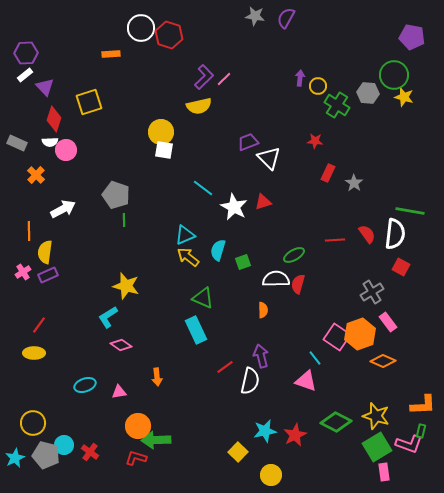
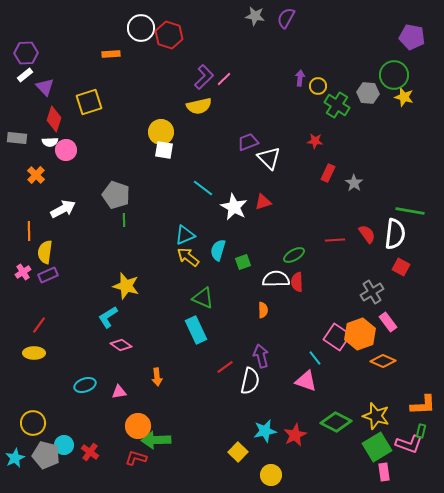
gray rectangle at (17, 143): moved 5 px up; rotated 18 degrees counterclockwise
red semicircle at (298, 284): moved 1 px left, 2 px up; rotated 18 degrees counterclockwise
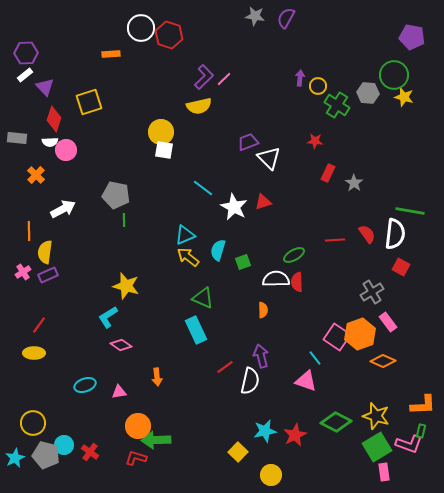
gray pentagon at (116, 195): rotated 8 degrees counterclockwise
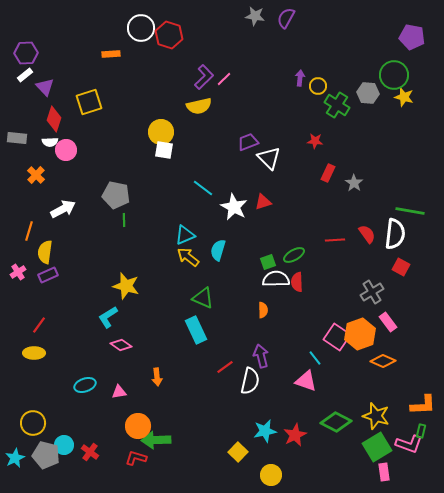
orange line at (29, 231): rotated 18 degrees clockwise
green square at (243, 262): moved 25 px right
pink cross at (23, 272): moved 5 px left
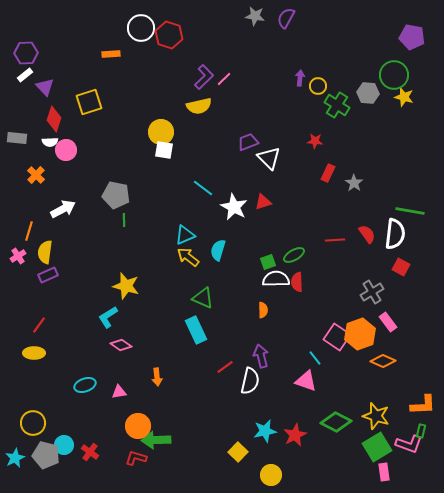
pink cross at (18, 272): moved 16 px up
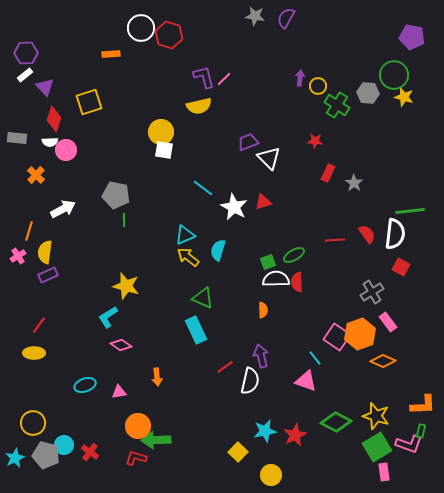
purple L-shape at (204, 77): rotated 60 degrees counterclockwise
green line at (410, 211): rotated 16 degrees counterclockwise
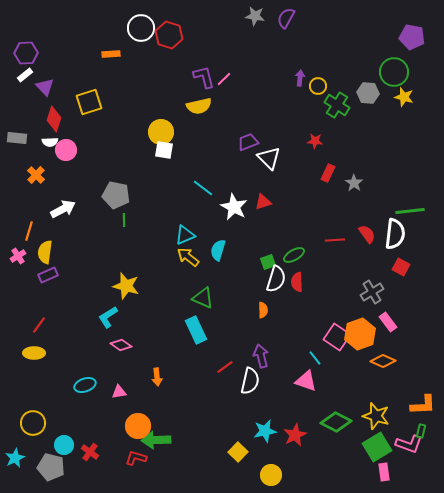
green circle at (394, 75): moved 3 px up
white semicircle at (276, 279): rotated 108 degrees clockwise
gray pentagon at (46, 455): moved 5 px right, 12 px down
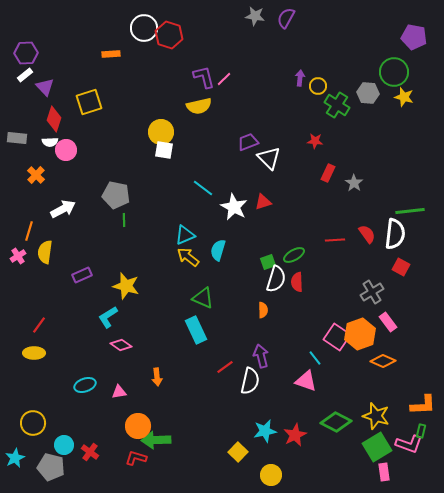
white circle at (141, 28): moved 3 px right
purple pentagon at (412, 37): moved 2 px right
purple rectangle at (48, 275): moved 34 px right
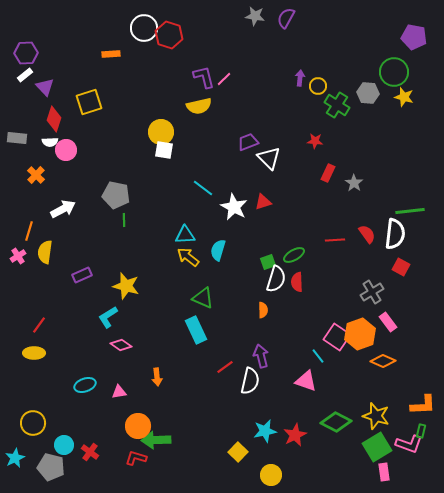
cyan triangle at (185, 235): rotated 20 degrees clockwise
cyan line at (315, 358): moved 3 px right, 2 px up
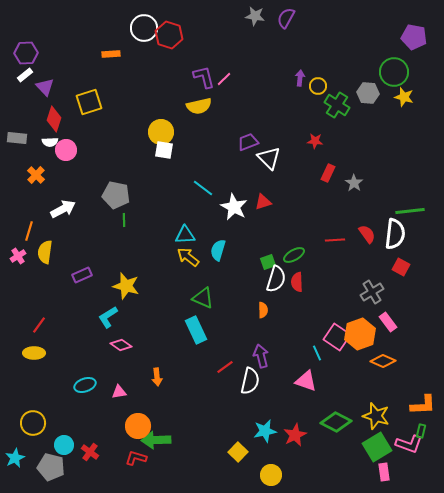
cyan line at (318, 356): moved 1 px left, 3 px up; rotated 14 degrees clockwise
